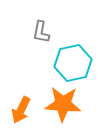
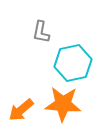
orange arrow: rotated 24 degrees clockwise
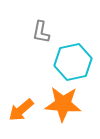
cyan hexagon: moved 1 px up
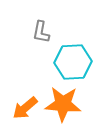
cyan hexagon: rotated 9 degrees clockwise
orange arrow: moved 4 px right, 2 px up
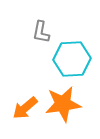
cyan hexagon: moved 1 px left, 3 px up
orange star: rotated 12 degrees counterclockwise
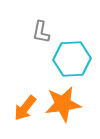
orange arrow: rotated 12 degrees counterclockwise
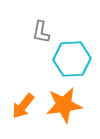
orange star: moved 1 px right, 1 px down
orange arrow: moved 2 px left, 2 px up
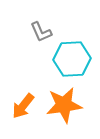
gray L-shape: rotated 35 degrees counterclockwise
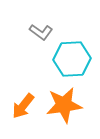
gray L-shape: rotated 30 degrees counterclockwise
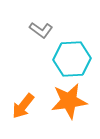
gray L-shape: moved 2 px up
orange star: moved 5 px right, 4 px up
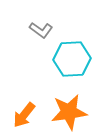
orange star: moved 11 px down
orange arrow: moved 1 px right, 9 px down
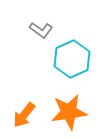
cyan hexagon: rotated 21 degrees counterclockwise
